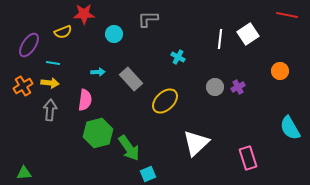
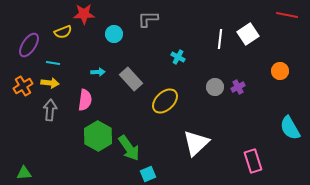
green hexagon: moved 3 px down; rotated 16 degrees counterclockwise
pink rectangle: moved 5 px right, 3 px down
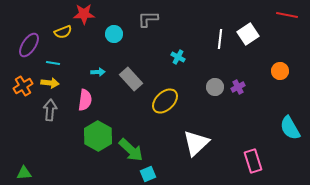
green arrow: moved 2 px right, 2 px down; rotated 12 degrees counterclockwise
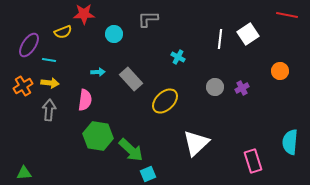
cyan line: moved 4 px left, 3 px up
purple cross: moved 4 px right, 1 px down
gray arrow: moved 1 px left
cyan semicircle: moved 14 px down; rotated 35 degrees clockwise
green hexagon: rotated 20 degrees counterclockwise
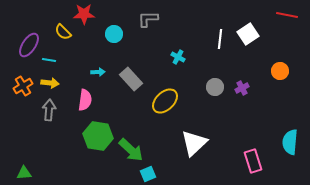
yellow semicircle: rotated 66 degrees clockwise
white triangle: moved 2 px left
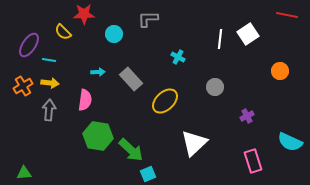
purple cross: moved 5 px right, 28 px down
cyan semicircle: rotated 70 degrees counterclockwise
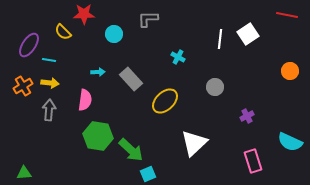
orange circle: moved 10 px right
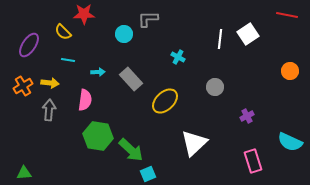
cyan circle: moved 10 px right
cyan line: moved 19 px right
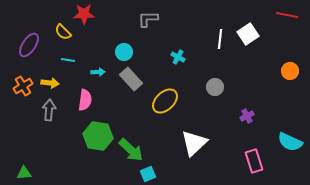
cyan circle: moved 18 px down
pink rectangle: moved 1 px right
